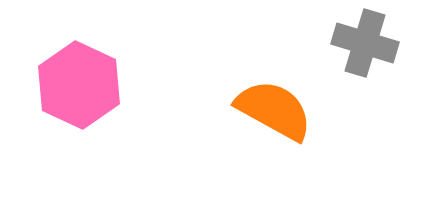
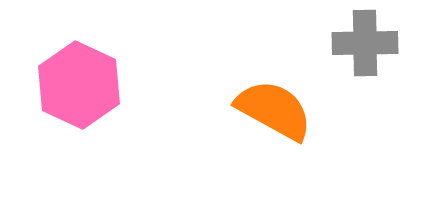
gray cross: rotated 18 degrees counterclockwise
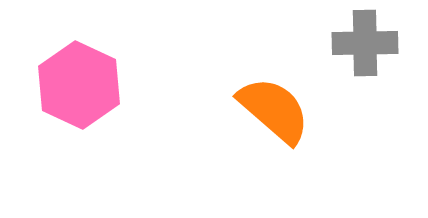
orange semicircle: rotated 12 degrees clockwise
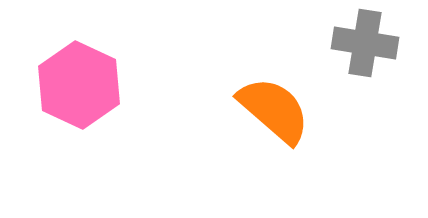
gray cross: rotated 10 degrees clockwise
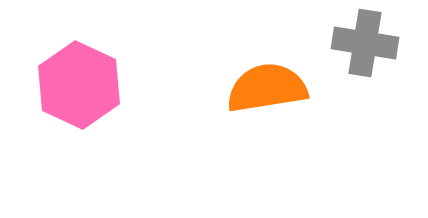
orange semicircle: moved 7 px left, 22 px up; rotated 50 degrees counterclockwise
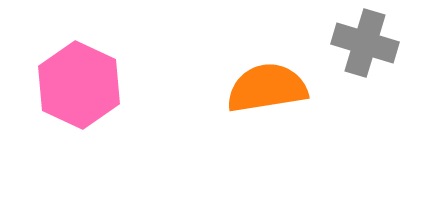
gray cross: rotated 8 degrees clockwise
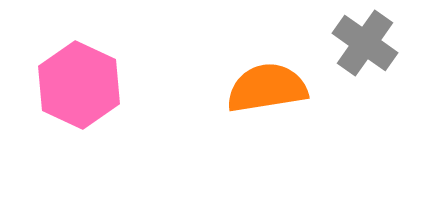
gray cross: rotated 18 degrees clockwise
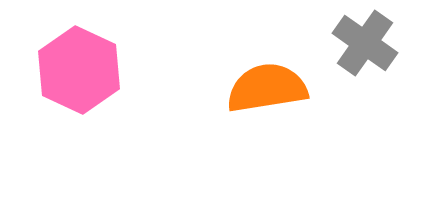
pink hexagon: moved 15 px up
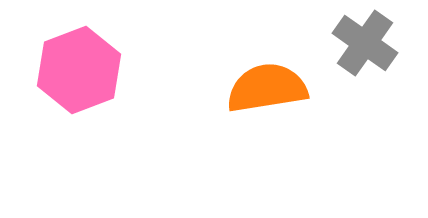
pink hexagon: rotated 14 degrees clockwise
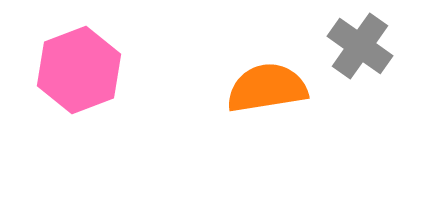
gray cross: moved 5 px left, 3 px down
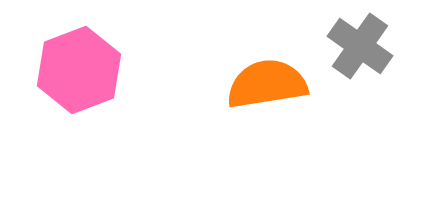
orange semicircle: moved 4 px up
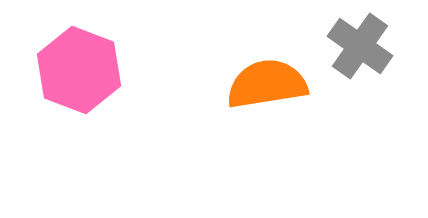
pink hexagon: rotated 18 degrees counterclockwise
